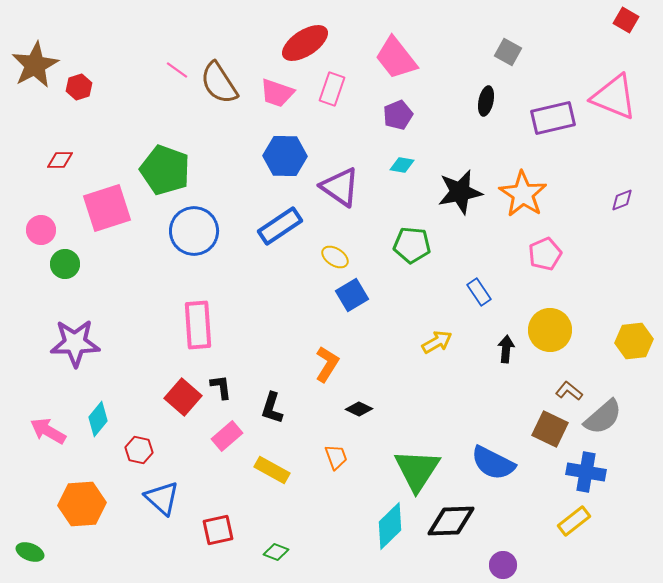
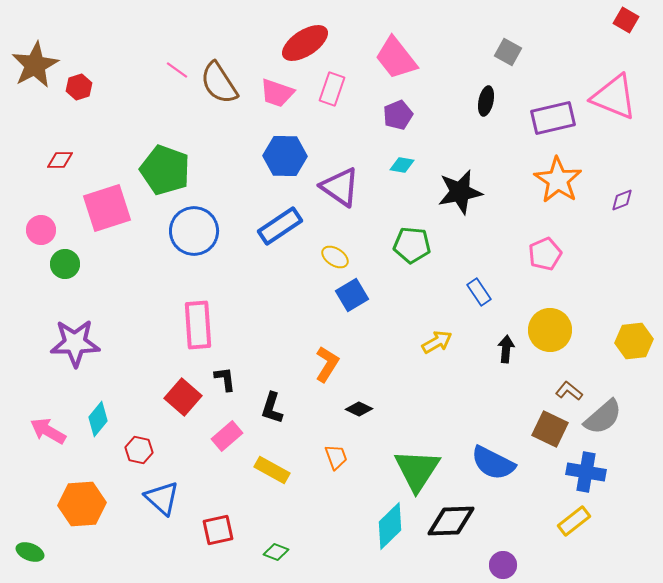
orange star at (523, 194): moved 35 px right, 14 px up
black L-shape at (221, 387): moved 4 px right, 8 px up
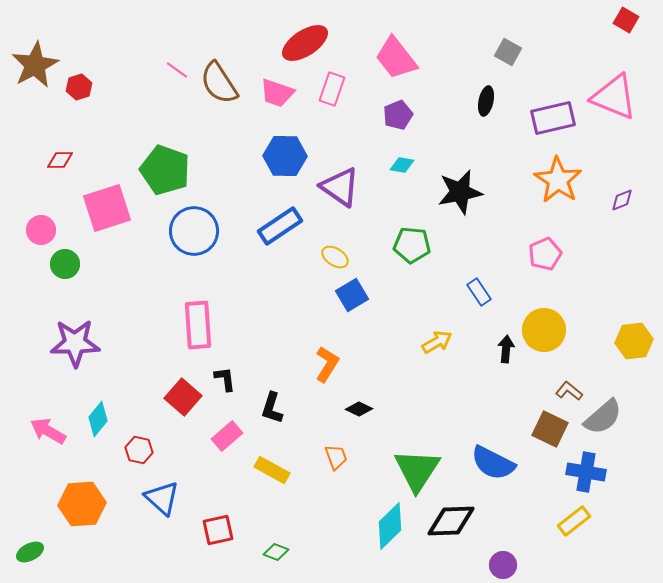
yellow circle at (550, 330): moved 6 px left
green ellipse at (30, 552): rotated 48 degrees counterclockwise
